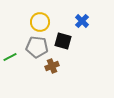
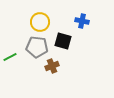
blue cross: rotated 32 degrees counterclockwise
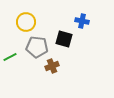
yellow circle: moved 14 px left
black square: moved 1 px right, 2 px up
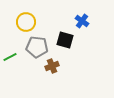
blue cross: rotated 24 degrees clockwise
black square: moved 1 px right, 1 px down
